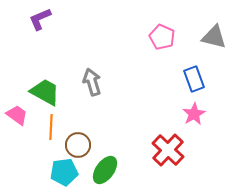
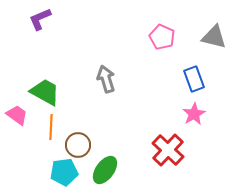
gray arrow: moved 14 px right, 3 px up
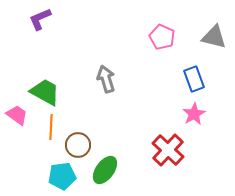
cyan pentagon: moved 2 px left, 4 px down
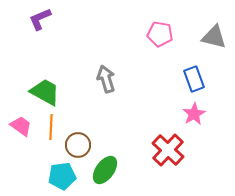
pink pentagon: moved 2 px left, 3 px up; rotated 15 degrees counterclockwise
pink trapezoid: moved 4 px right, 11 px down
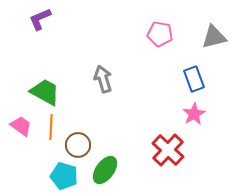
gray triangle: rotated 28 degrees counterclockwise
gray arrow: moved 3 px left
cyan pentagon: moved 2 px right; rotated 24 degrees clockwise
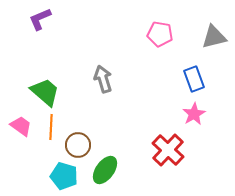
green trapezoid: rotated 12 degrees clockwise
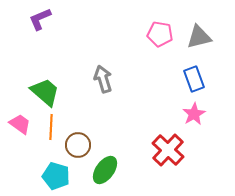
gray triangle: moved 15 px left
pink trapezoid: moved 1 px left, 2 px up
cyan pentagon: moved 8 px left
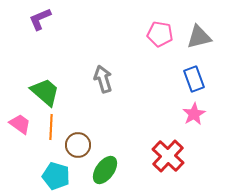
red cross: moved 6 px down
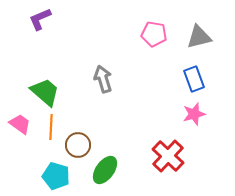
pink pentagon: moved 6 px left
pink star: rotated 15 degrees clockwise
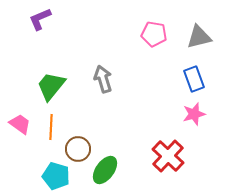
green trapezoid: moved 6 px right, 6 px up; rotated 92 degrees counterclockwise
brown circle: moved 4 px down
